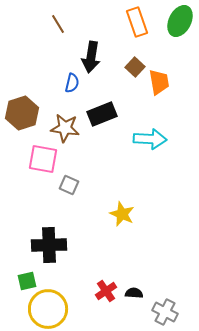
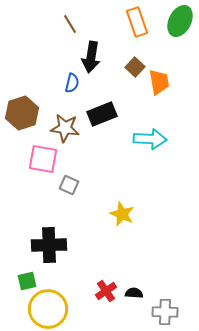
brown line: moved 12 px right
gray cross: rotated 25 degrees counterclockwise
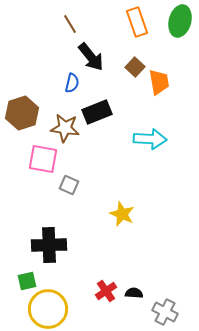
green ellipse: rotated 12 degrees counterclockwise
black arrow: rotated 48 degrees counterclockwise
black rectangle: moved 5 px left, 2 px up
gray cross: rotated 25 degrees clockwise
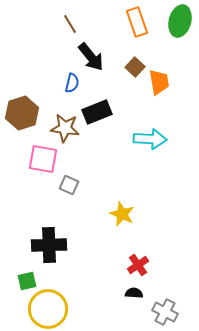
red cross: moved 32 px right, 26 px up
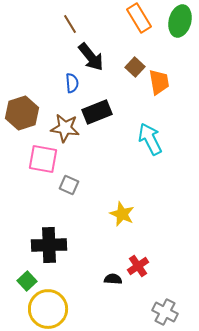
orange rectangle: moved 2 px right, 4 px up; rotated 12 degrees counterclockwise
blue semicircle: rotated 18 degrees counterclockwise
cyan arrow: rotated 120 degrees counterclockwise
red cross: moved 1 px down
green square: rotated 30 degrees counterclockwise
black semicircle: moved 21 px left, 14 px up
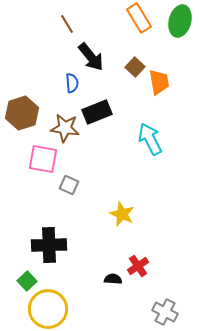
brown line: moved 3 px left
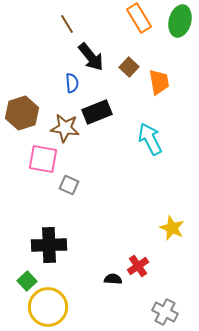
brown square: moved 6 px left
yellow star: moved 50 px right, 14 px down
yellow circle: moved 2 px up
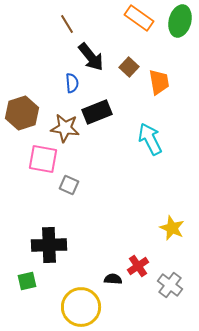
orange rectangle: rotated 24 degrees counterclockwise
green square: rotated 30 degrees clockwise
yellow circle: moved 33 px right
gray cross: moved 5 px right, 27 px up; rotated 10 degrees clockwise
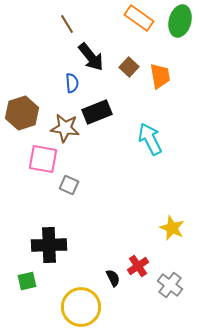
orange trapezoid: moved 1 px right, 6 px up
black semicircle: moved 1 px up; rotated 60 degrees clockwise
